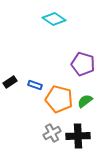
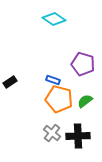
blue rectangle: moved 18 px right, 5 px up
gray cross: rotated 24 degrees counterclockwise
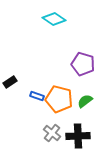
blue rectangle: moved 16 px left, 16 px down
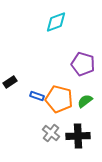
cyan diamond: moved 2 px right, 3 px down; rotated 55 degrees counterclockwise
gray cross: moved 1 px left
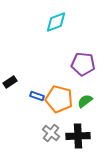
purple pentagon: rotated 10 degrees counterclockwise
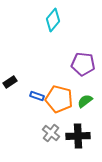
cyan diamond: moved 3 px left, 2 px up; rotated 30 degrees counterclockwise
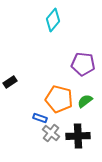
blue rectangle: moved 3 px right, 22 px down
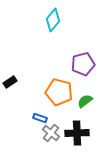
purple pentagon: rotated 20 degrees counterclockwise
orange pentagon: moved 7 px up
black cross: moved 1 px left, 3 px up
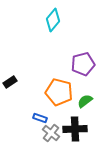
black cross: moved 2 px left, 4 px up
